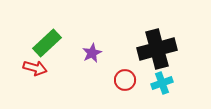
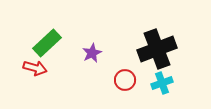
black cross: rotated 6 degrees counterclockwise
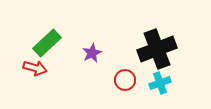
cyan cross: moved 2 px left
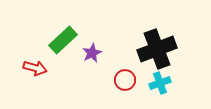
green rectangle: moved 16 px right, 3 px up
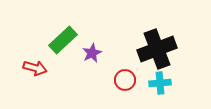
cyan cross: rotated 15 degrees clockwise
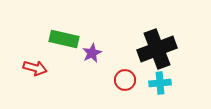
green rectangle: moved 1 px right, 1 px up; rotated 56 degrees clockwise
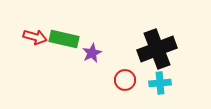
red arrow: moved 31 px up
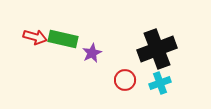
green rectangle: moved 1 px left
cyan cross: rotated 15 degrees counterclockwise
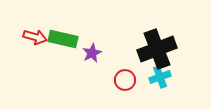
cyan cross: moved 6 px up
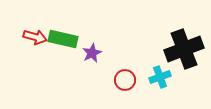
black cross: moved 27 px right
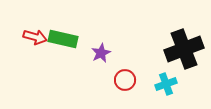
purple star: moved 9 px right
cyan cross: moved 6 px right, 7 px down
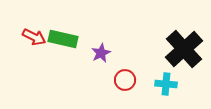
red arrow: moved 1 px left; rotated 10 degrees clockwise
black cross: rotated 21 degrees counterclockwise
cyan cross: rotated 25 degrees clockwise
